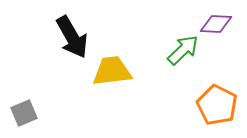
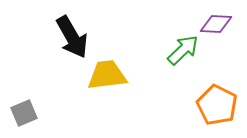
yellow trapezoid: moved 5 px left, 4 px down
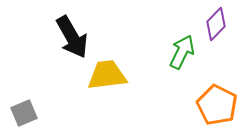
purple diamond: rotated 48 degrees counterclockwise
green arrow: moved 1 px left, 2 px down; rotated 20 degrees counterclockwise
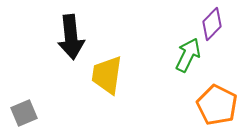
purple diamond: moved 4 px left
black arrow: moved 1 px left; rotated 24 degrees clockwise
green arrow: moved 6 px right, 3 px down
yellow trapezoid: rotated 75 degrees counterclockwise
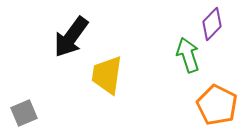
black arrow: rotated 42 degrees clockwise
green arrow: rotated 44 degrees counterclockwise
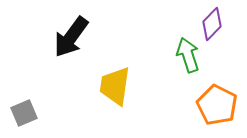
yellow trapezoid: moved 8 px right, 11 px down
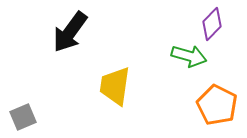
black arrow: moved 1 px left, 5 px up
green arrow: moved 1 px right, 1 px down; rotated 124 degrees clockwise
gray square: moved 1 px left, 4 px down
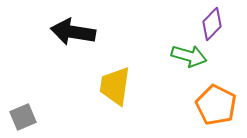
black arrow: moved 3 px right; rotated 63 degrees clockwise
orange pentagon: moved 1 px left
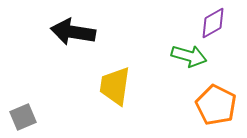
purple diamond: moved 1 px right, 1 px up; rotated 16 degrees clockwise
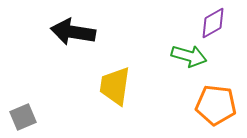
orange pentagon: rotated 21 degrees counterclockwise
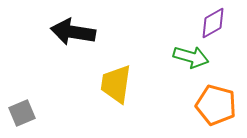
green arrow: moved 2 px right, 1 px down
yellow trapezoid: moved 1 px right, 2 px up
orange pentagon: rotated 9 degrees clockwise
gray square: moved 1 px left, 4 px up
